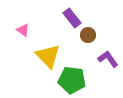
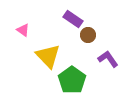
purple rectangle: moved 1 px right, 1 px down; rotated 18 degrees counterclockwise
green pentagon: rotated 28 degrees clockwise
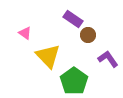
pink triangle: moved 2 px right, 3 px down
green pentagon: moved 2 px right, 1 px down
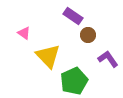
purple rectangle: moved 3 px up
pink triangle: moved 1 px left
green pentagon: rotated 12 degrees clockwise
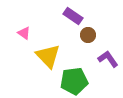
green pentagon: rotated 16 degrees clockwise
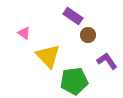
purple L-shape: moved 1 px left, 2 px down
